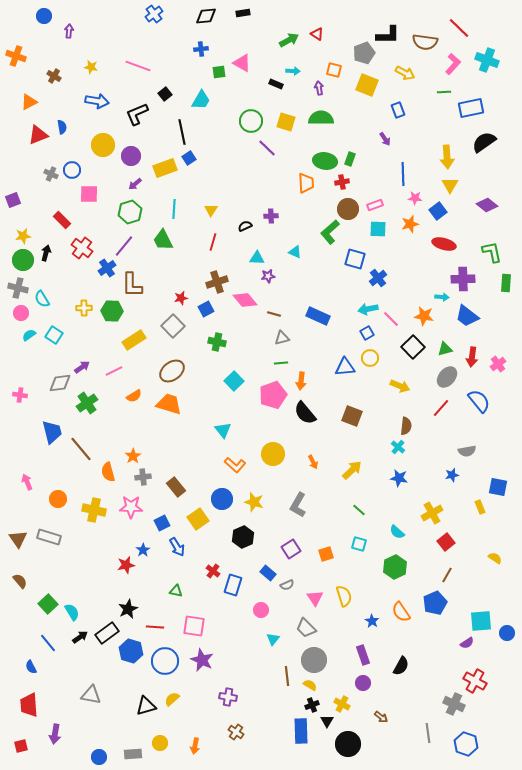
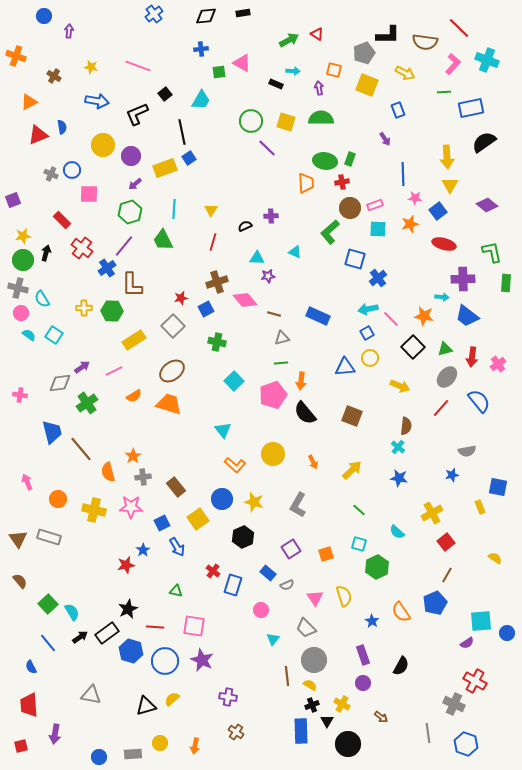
brown circle at (348, 209): moved 2 px right, 1 px up
cyan semicircle at (29, 335): rotated 72 degrees clockwise
green hexagon at (395, 567): moved 18 px left
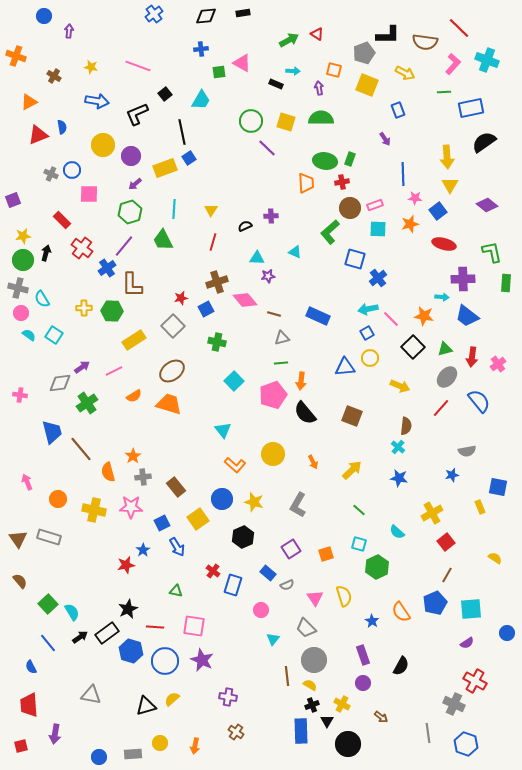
cyan square at (481, 621): moved 10 px left, 12 px up
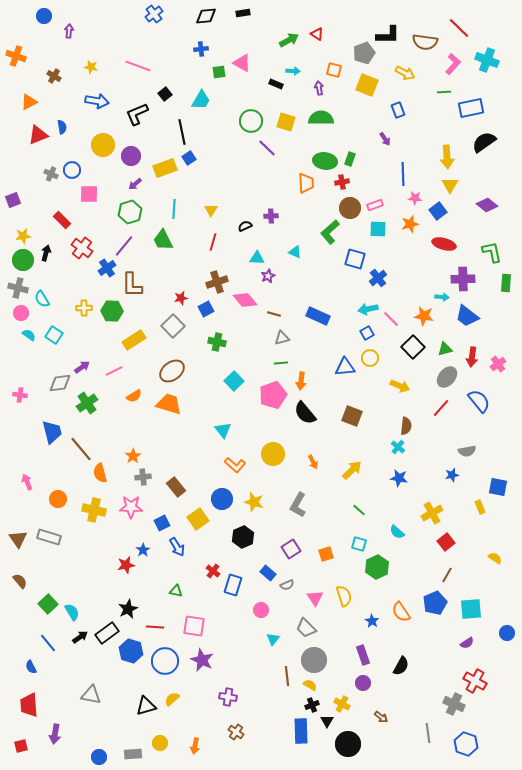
purple star at (268, 276): rotated 16 degrees counterclockwise
orange semicircle at (108, 472): moved 8 px left, 1 px down
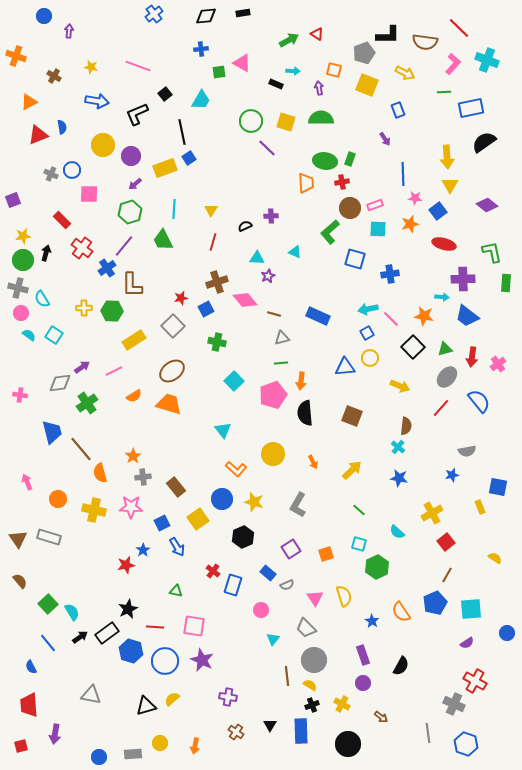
blue cross at (378, 278): moved 12 px right, 4 px up; rotated 30 degrees clockwise
black semicircle at (305, 413): rotated 35 degrees clockwise
orange L-shape at (235, 465): moved 1 px right, 4 px down
black triangle at (327, 721): moved 57 px left, 4 px down
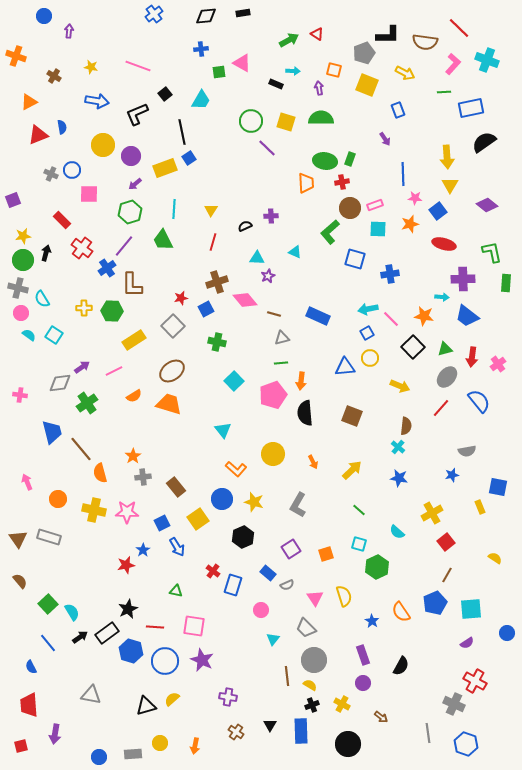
pink star at (131, 507): moved 4 px left, 5 px down
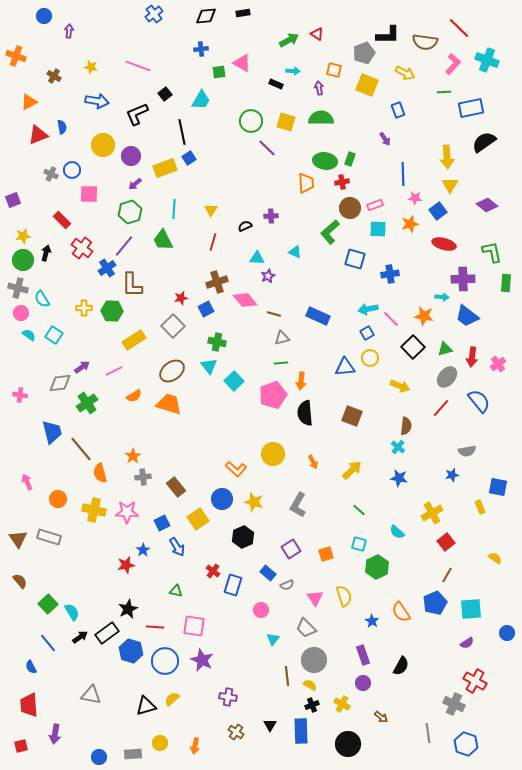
cyan triangle at (223, 430): moved 14 px left, 64 px up
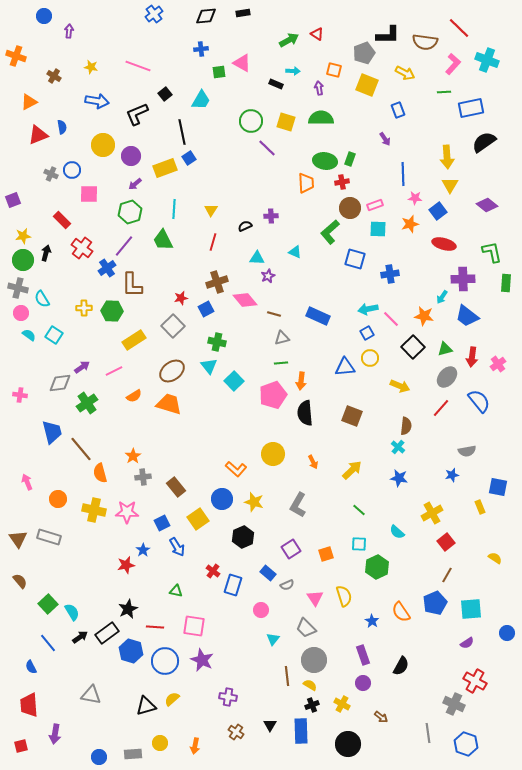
cyan arrow at (442, 297): rotated 120 degrees clockwise
cyan square at (359, 544): rotated 14 degrees counterclockwise
